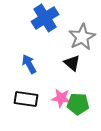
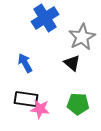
blue arrow: moved 4 px left, 1 px up
pink star: moved 21 px left, 11 px down
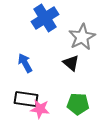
black triangle: moved 1 px left
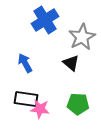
blue cross: moved 2 px down
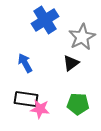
black triangle: rotated 42 degrees clockwise
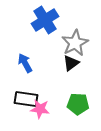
gray star: moved 7 px left, 6 px down
